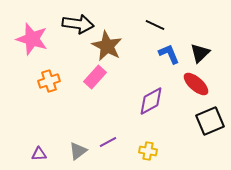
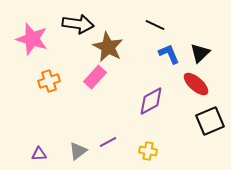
brown star: moved 1 px right, 1 px down
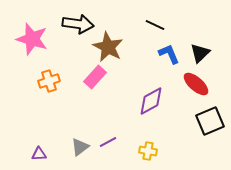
gray triangle: moved 2 px right, 4 px up
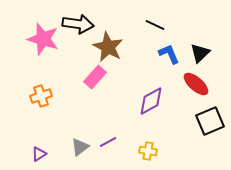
pink star: moved 11 px right
orange cross: moved 8 px left, 15 px down
purple triangle: rotated 28 degrees counterclockwise
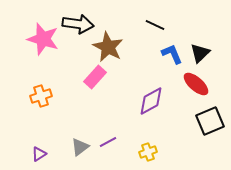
blue L-shape: moved 3 px right
yellow cross: moved 1 px down; rotated 30 degrees counterclockwise
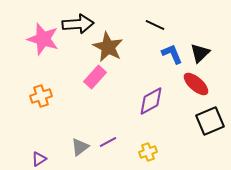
black arrow: rotated 12 degrees counterclockwise
purple triangle: moved 5 px down
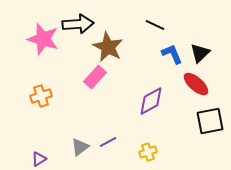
black square: rotated 12 degrees clockwise
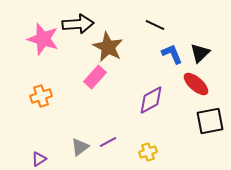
purple diamond: moved 1 px up
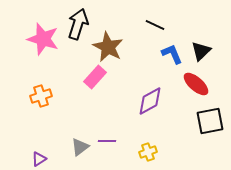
black arrow: rotated 68 degrees counterclockwise
black triangle: moved 1 px right, 2 px up
purple diamond: moved 1 px left, 1 px down
purple line: moved 1 px left, 1 px up; rotated 30 degrees clockwise
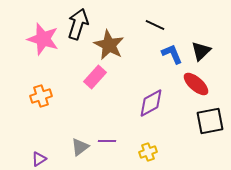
brown star: moved 1 px right, 2 px up
purple diamond: moved 1 px right, 2 px down
